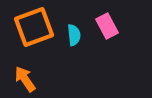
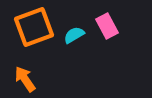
cyan semicircle: rotated 115 degrees counterclockwise
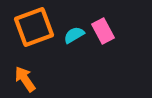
pink rectangle: moved 4 px left, 5 px down
